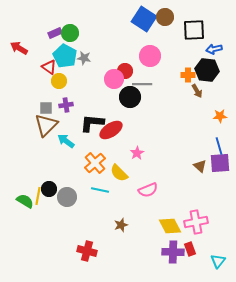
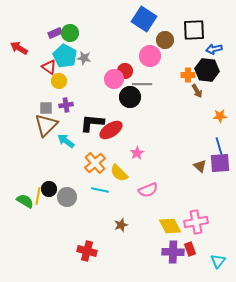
brown circle at (165, 17): moved 23 px down
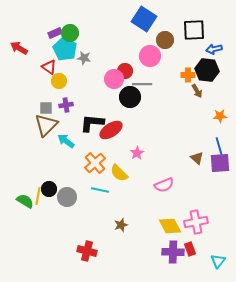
cyan pentagon at (65, 56): moved 7 px up
brown triangle at (200, 166): moved 3 px left, 8 px up
pink semicircle at (148, 190): moved 16 px right, 5 px up
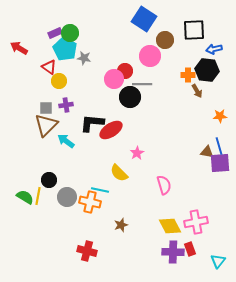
brown triangle at (197, 158): moved 10 px right, 6 px up; rotated 32 degrees counterclockwise
orange cross at (95, 163): moved 5 px left, 39 px down; rotated 35 degrees counterclockwise
pink semicircle at (164, 185): rotated 84 degrees counterclockwise
black circle at (49, 189): moved 9 px up
green semicircle at (25, 201): moved 4 px up
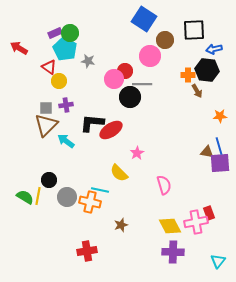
gray star at (84, 58): moved 4 px right, 3 px down
red rectangle at (190, 249): moved 19 px right, 36 px up
red cross at (87, 251): rotated 24 degrees counterclockwise
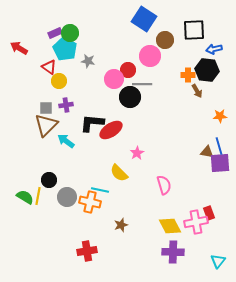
red circle at (125, 71): moved 3 px right, 1 px up
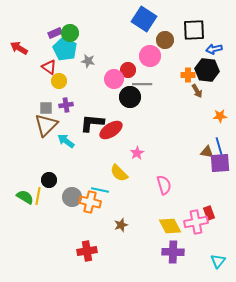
gray circle at (67, 197): moved 5 px right
